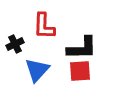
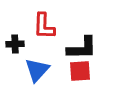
black cross: rotated 24 degrees clockwise
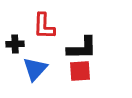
blue triangle: moved 2 px left, 1 px up
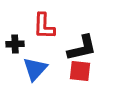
black L-shape: rotated 12 degrees counterclockwise
red square: rotated 10 degrees clockwise
